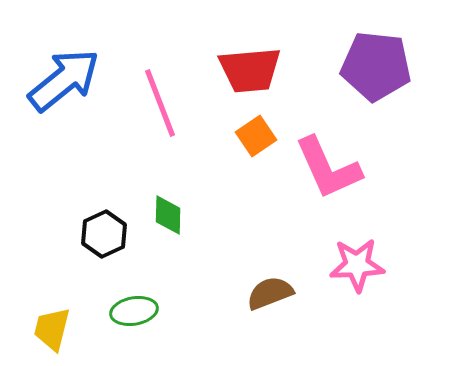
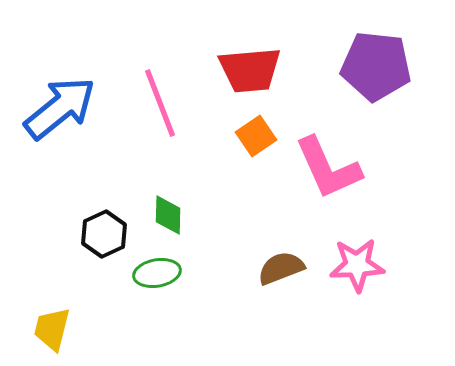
blue arrow: moved 4 px left, 28 px down
brown semicircle: moved 11 px right, 25 px up
green ellipse: moved 23 px right, 38 px up
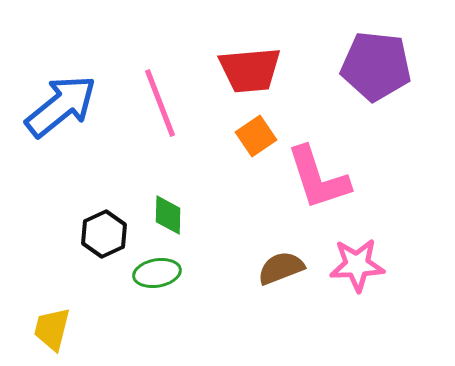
blue arrow: moved 1 px right, 2 px up
pink L-shape: moved 10 px left, 10 px down; rotated 6 degrees clockwise
